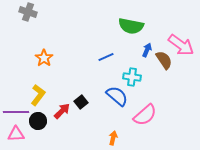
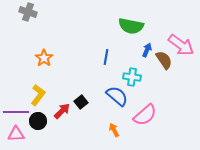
blue line: rotated 56 degrees counterclockwise
orange arrow: moved 1 px right, 8 px up; rotated 40 degrees counterclockwise
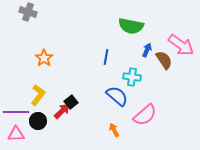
black square: moved 10 px left
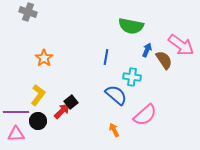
blue semicircle: moved 1 px left, 1 px up
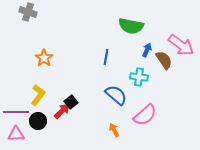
cyan cross: moved 7 px right
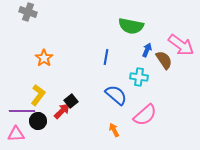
black square: moved 1 px up
purple line: moved 6 px right, 1 px up
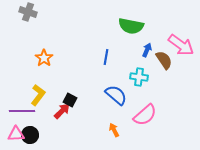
black square: moved 1 px left, 1 px up; rotated 24 degrees counterclockwise
black circle: moved 8 px left, 14 px down
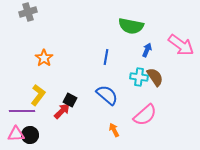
gray cross: rotated 36 degrees counterclockwise
brown semicircle: moved 9 px left, 17 px down
blue semicircle: moved 9 px left
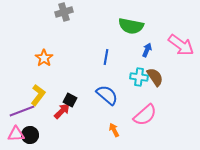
gray cross: moved 36 px right
purple line: rotated 20 degrees counterclockwise
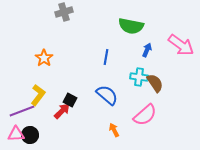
brown semicircle: moved 6 px down
